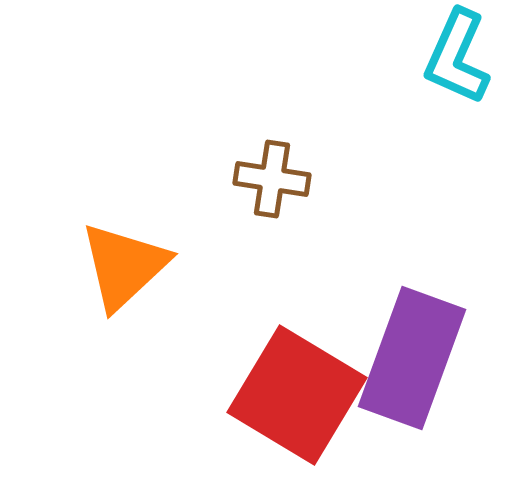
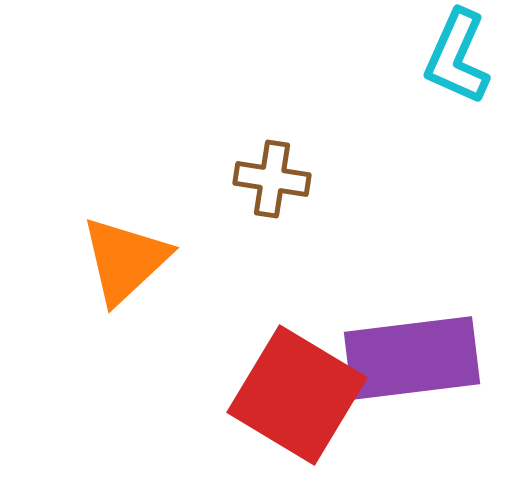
orange triangle: moved 1 px right, 6 px up
purple rectangle: rotated 63 degrees clockwise
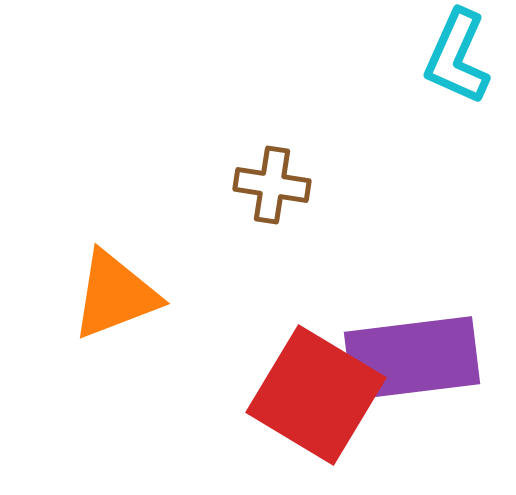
brown cross: moved 6 px down
orange triangle: moved 10 px left, 35 px down; rotated 22 degrees clockwise
red square: moved 19 px right
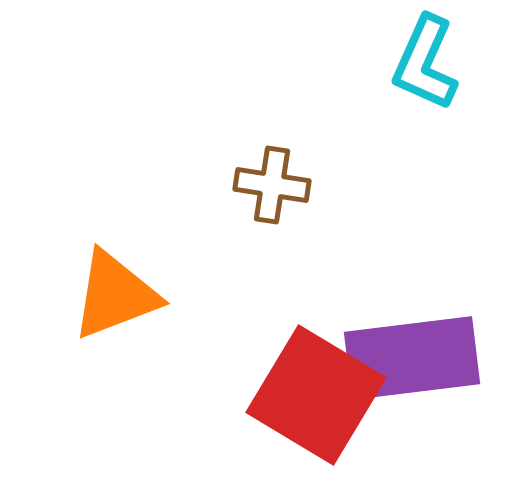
cyan L-shape: moved 32 px left, 6 px down
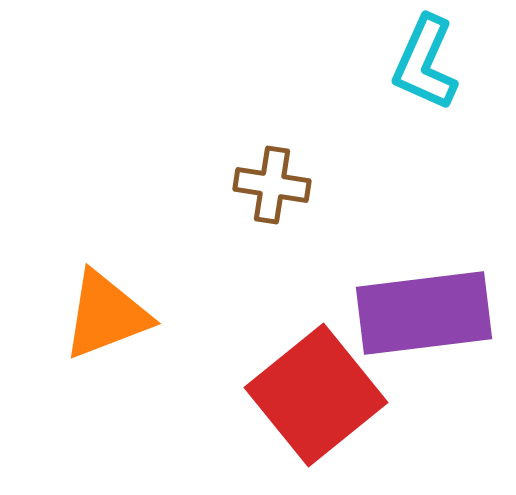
orange triangle: moved 9 px left, 20 px down
purple rectangle: moved 12 px right, 45 px up
red square: rotated 20 degrees clockwise
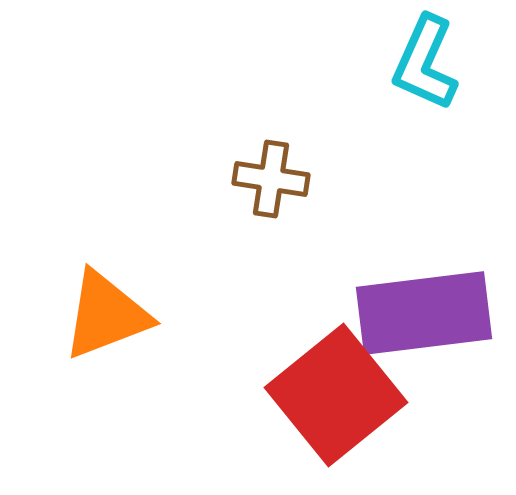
brown cross: moved 1 px left, 6 px up
red square: moved 20 px right
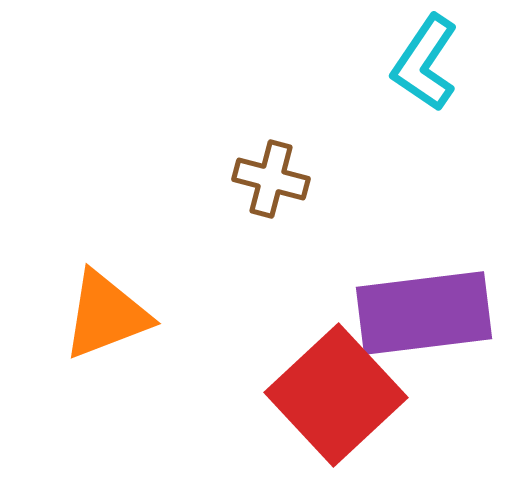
cyan L-shape: rotated 10 degrees clockwise
brown cross: rotated 6 degrees clockwise
red square: rotated 4 degrees counterclockwise
